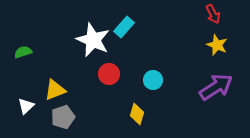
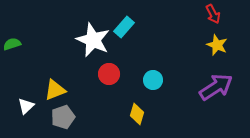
green semicircle: moved 11 px left, 8 px up
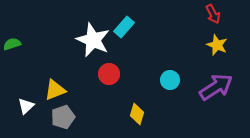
cyan circle: moved 17 px right
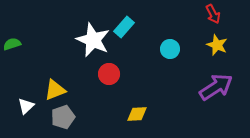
cyan circle: moved 31 px up
yellow diamond: rotated 70 degrees clockwise
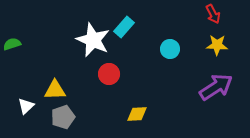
yellow star: rotated 20 degrees counterclockwise
yellow triangle: rotated 20 degrees clockwise
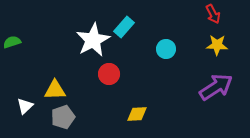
white star: rotated 20 degrees clockwise
green semicircle: moved 2 px up
cyan circle: moved 4 px left
white triangle: moved 1 px left
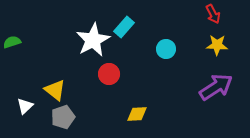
yellow triangle: rotated 40 degrees clockwise
